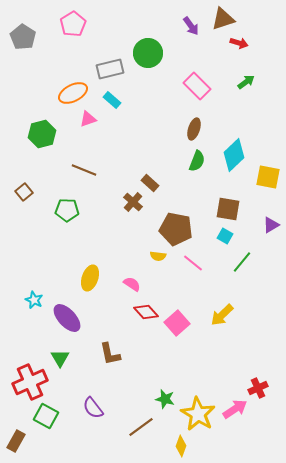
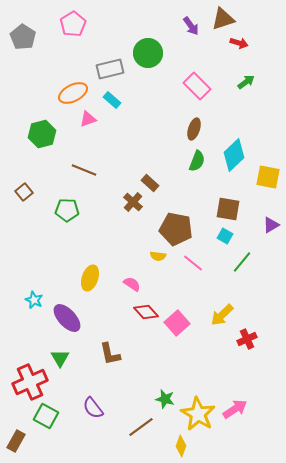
red cross at (258, 388): moved 11 px left, 49 px up
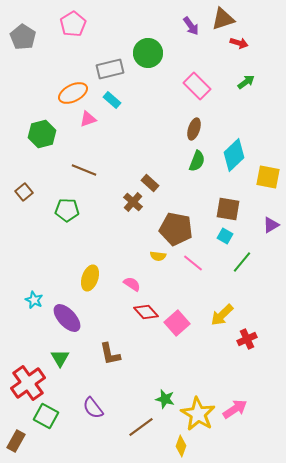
red cross at (30, 382): moved 2 px left, 1 px down; rotated 12 degrees counterclockwise
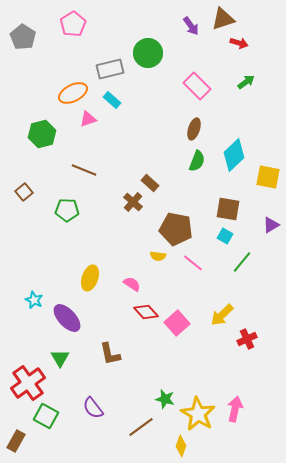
pink arrow at (235, 409): rotated 45 degrees counterclockwise
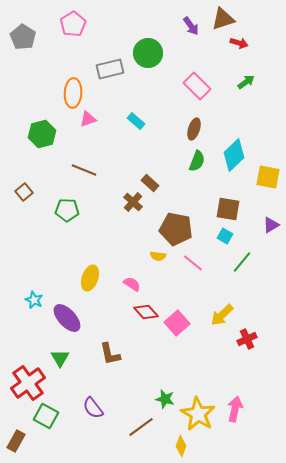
orange ellipse at (73, 93): rotated 60 degrees counterclockwise
cyan rectangle at (112, 100): moved 24 px right, 21 px down
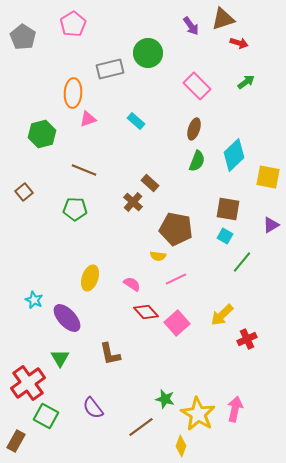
green pentagon at (67, 210): moved 8 px right, 1 px up
pink line at (193, 263): moved 17 px left, 16 px down; rotated 65 degrees counterclockwise
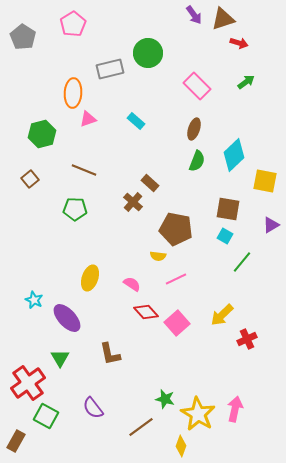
purple arrow at (191, 26): moved 3 px right, 11 px up
yellow square at (268, 177): moved 3 px left, 4 px down
brown square at (24, 192): moved 6 px right, 13 px up
